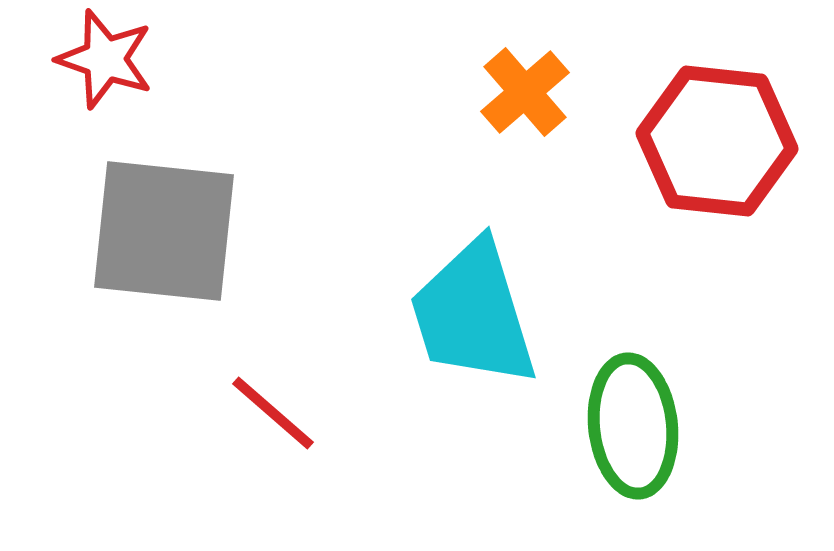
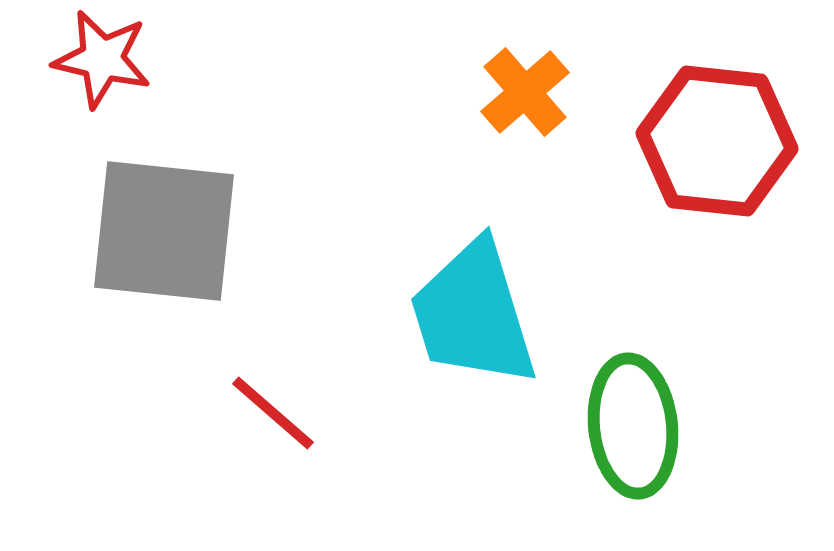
red star: moved 3 px left; rotated 6 degrees counterclockwise
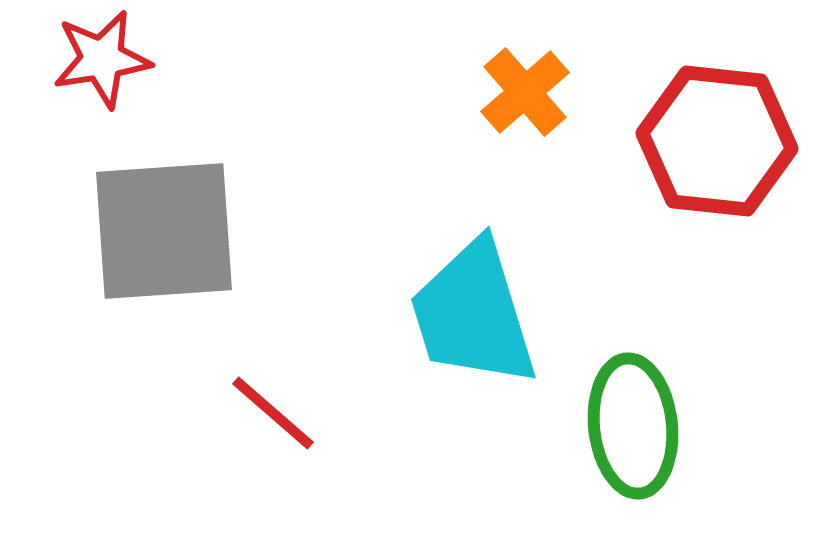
red star: rotated 22 degrees counterclockwise
gray square: rotated 10 degrees counterclockwise
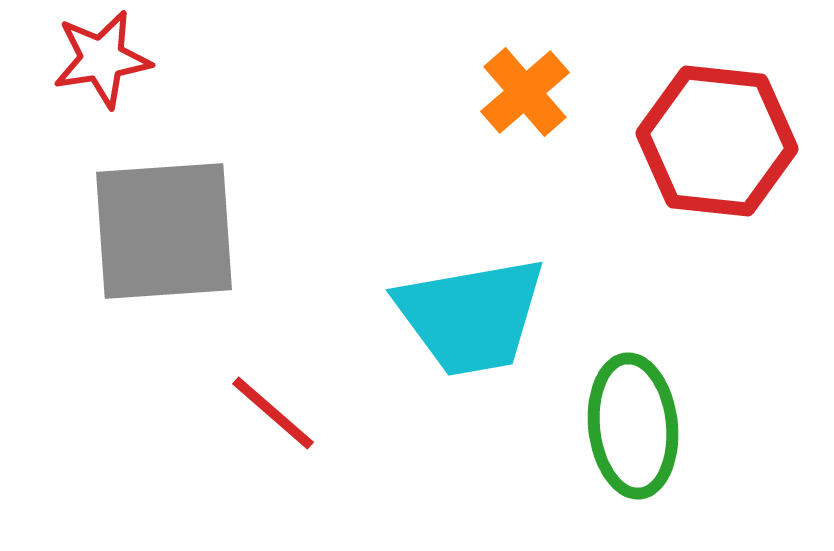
cyan trapezoid: moved 2 px left, 2 px down; rotated 83 degrees counterclockwise
